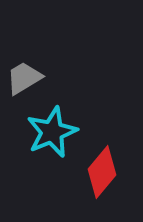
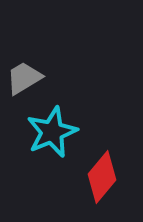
red diamond: moved 5 px down
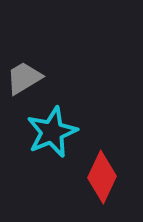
red diamond: rotated 15 degrees counterclockwise
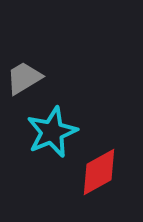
red diamond: moved 3 px left, 5 px up; rotated 36 degrees clockwise
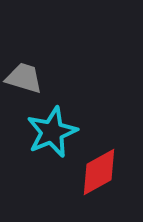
gray trapezoid: rotated 48 degrees clockwise
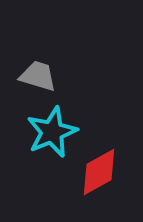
gray trapezoid: moved 14 px right, 2 px up
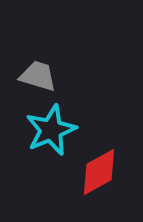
cyan star: moved 1 px left, 2 px up
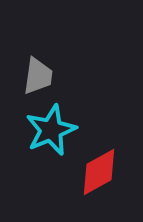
gray trapezoid: rotated 81 degrees clockwise
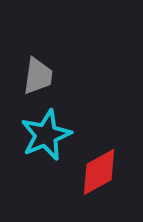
cyan star: moved 5 px left, 5 px down
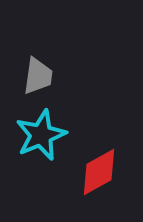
cyan star: moved 5 px left
